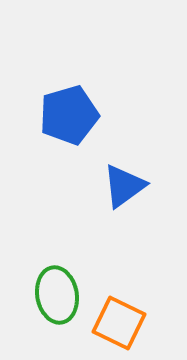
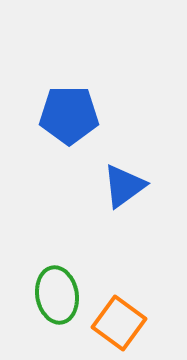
blue pentagon: rotated 16 degrees clockwise
orange square: rotated 10 degrees clockwise
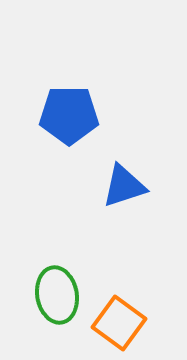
blue triangle: rotated 18 degrees clockwise
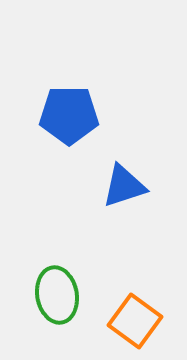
orange square: moved 16 px right, 2 px up
